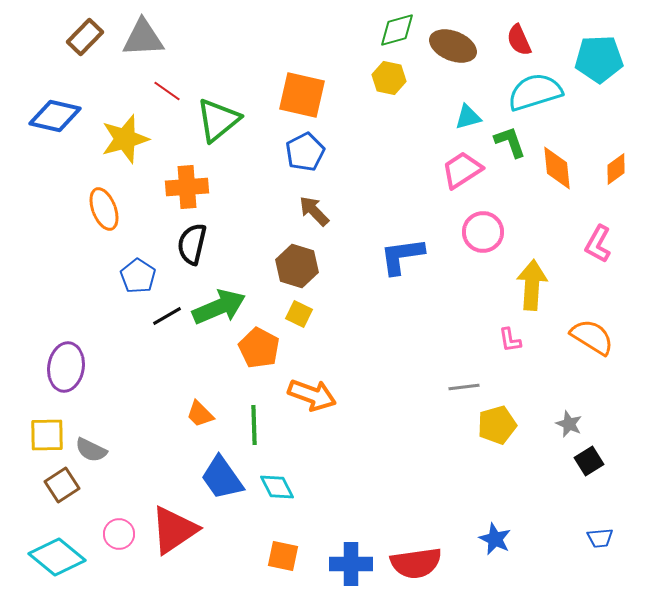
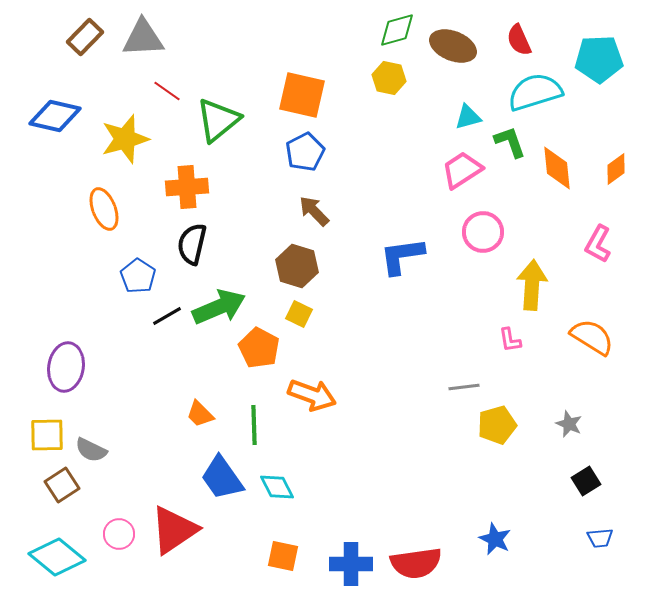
black square at (589, 461): moved 3 px left, 20 px down
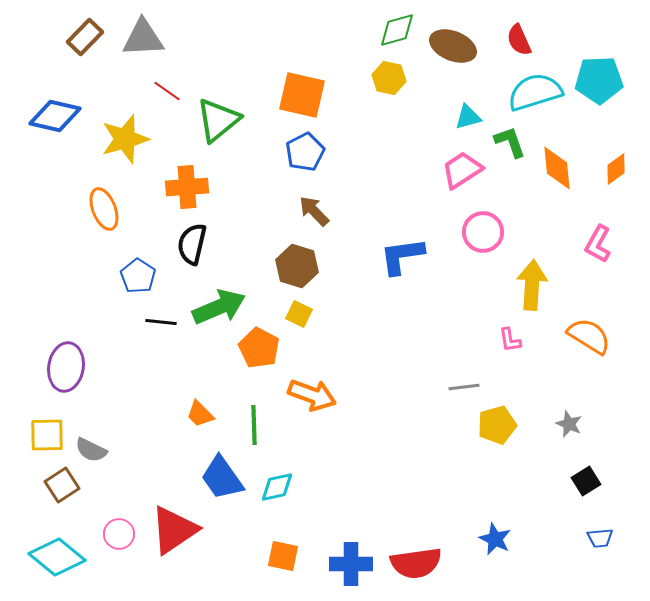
cyan pentagon at (599, 59): moved 21 px down
black line at (167, 316): moved 6 px left, 6 px down; rotated 36 degrees clockwise
orange semicircle at (592, 337): moved 3 px left, 1 px up
cyan diamond at (277, 487): rotated 75 degrees counterclockwise
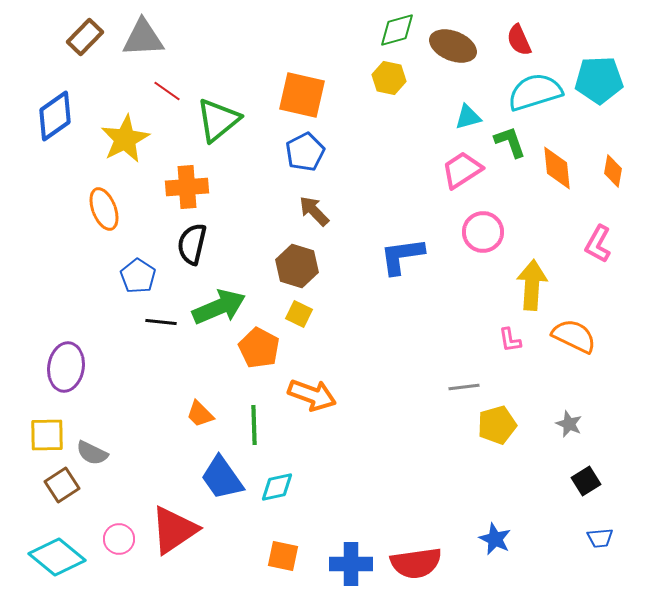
blue diamond at (55, 116): rotated 48 degrees counterclockwise
yellow star at (125, 139): rotated 12 degrees counterclockwise
orange diamond at (616, 169): moved 3 px left, 2 px down; rotated 44 degrees counterclockwise
orange semicircle at (589, 336): moved 15 px left; rotated 6 degrees counterclockwise
gray semicircle at (91, 450): moved 1 px right, 3 px down
pink circle at (119, 534): moved 5 px down
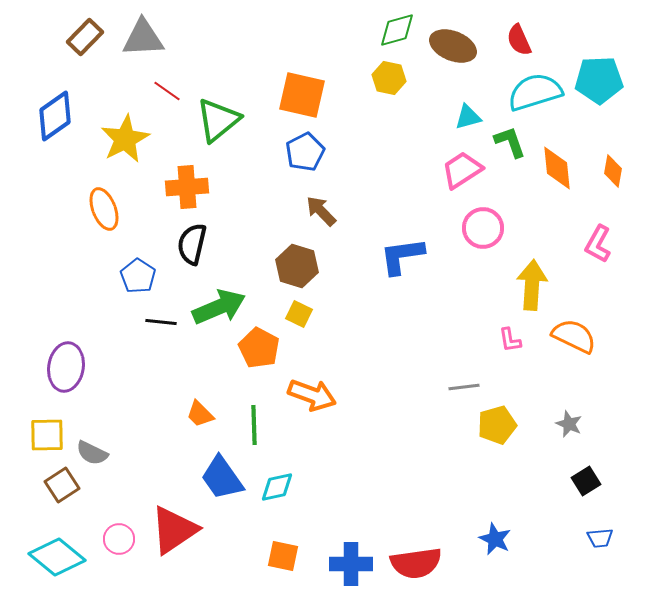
brown arrow at (314, 211): moved 7 px right
pink circle at (483, 232): moved 4 px up
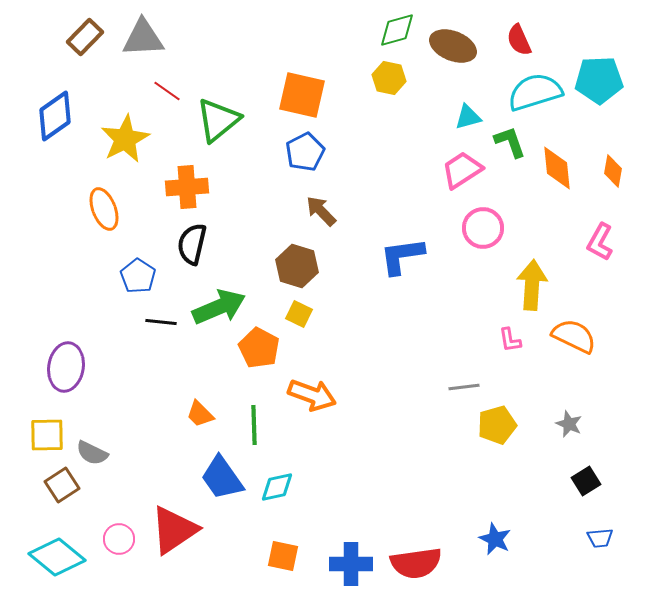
pink L-shape at (598, 244): moved 2 px right, 2 px up
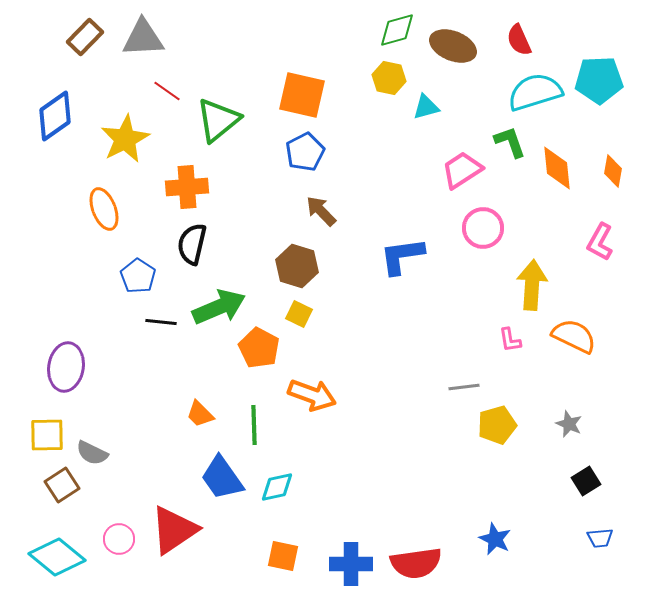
cyan triangle at (468, 117): moved 42 px left, 10 px up
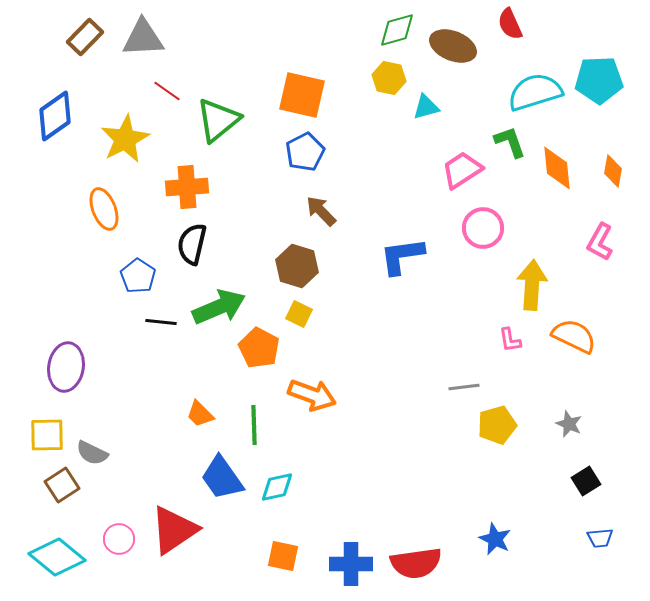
red semicircle at (519, 40): moved 9 px left, 16 px up
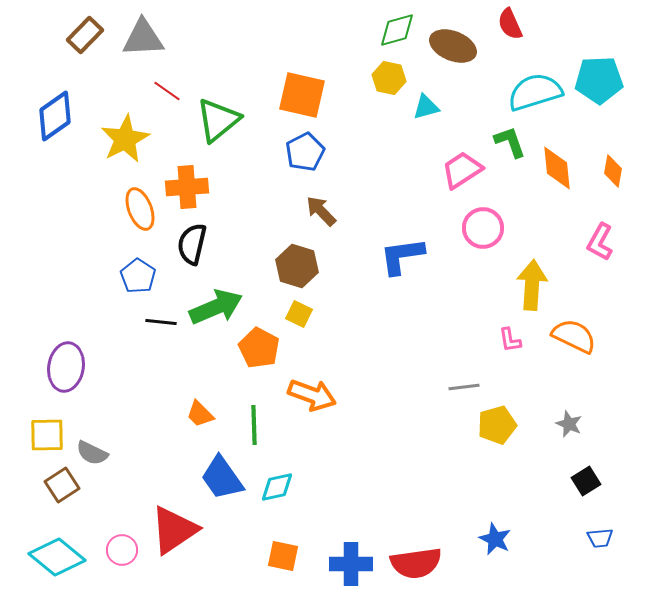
brown rectangle at (85, 37): moved 2 px up
orange ellipse at (104, 209): moved 36 px right
green arrow at (219, 307): moved 3 px left
pink circle at (119, 539): moved 3 px right, 11 px down
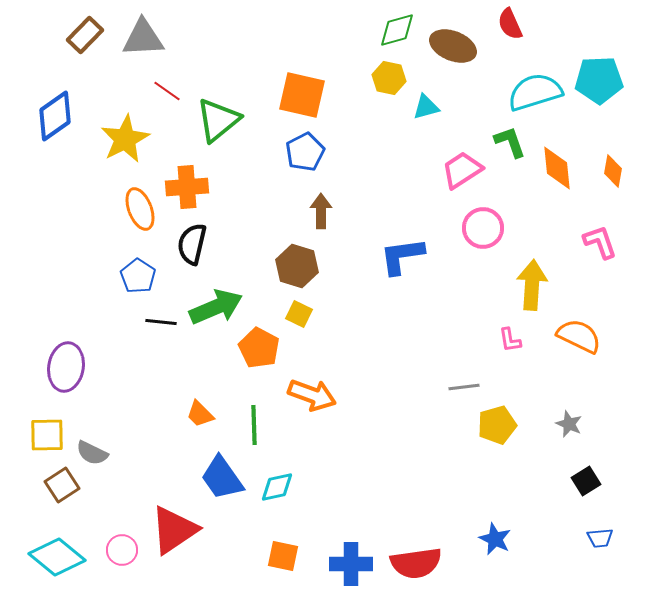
brown arrow at (321, 211): rotated 44 degrees clockwise
pink L-shape at (600, 242): rotated 132 degrees clockwise
orange semicircle at (574, 336): moved 5 px right
